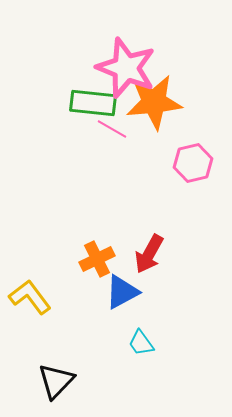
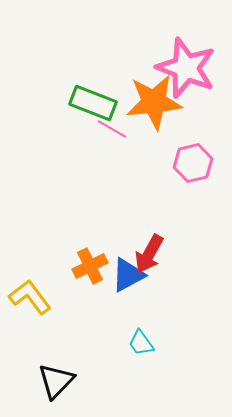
pink star: moved 60 px right
green rectangle: rotated 15 degrees clockwise
orange cross: moved 7 px left, 7 px down
blue triangle: moved 6 px right, 17 px up
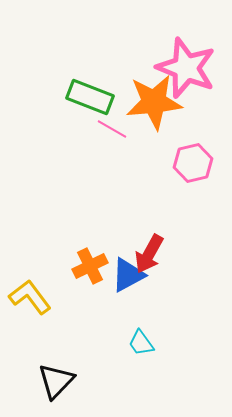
green rectangle: moved 3 px left, 6 px up
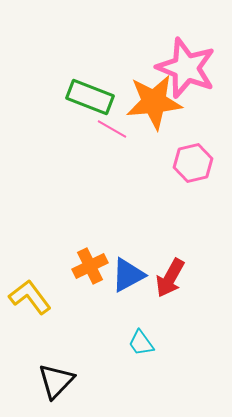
red arrow: moved 21 px right, 24 px down
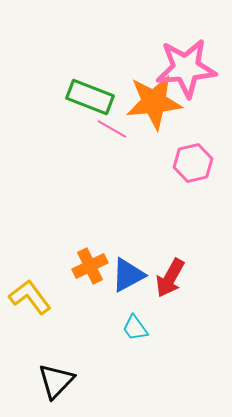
pink star: rotated 26 degrees counterclockwise
cyan trapezoid: moved 6 px left, 15 px up
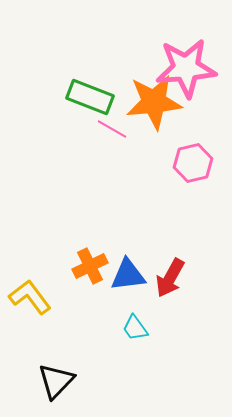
blue triangle: rotated 21 degrees clockwise
